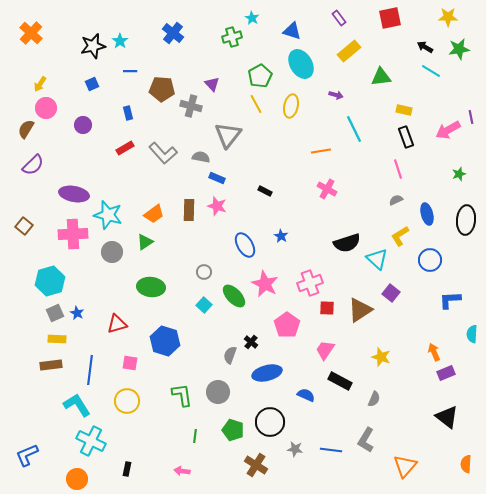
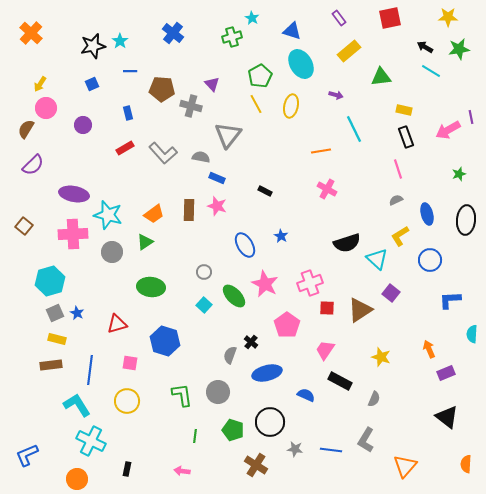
yellow rectangle at (57, 339): rotated 12 degrees clockwise
orange arrow at (434, 352): moved 5 px left, 3 px up
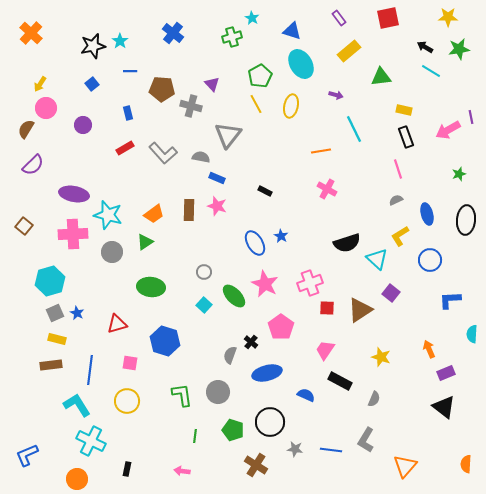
red square at (390, 18): moved 2 px left
blue square at (92, 84): rotated 16 degrees counterclockwise
blue ellipse at (245, 245): moved 10 px right, 2 px up
pink pentagon at (287, 325): moved 6 px left, 2 px down
black triangle at (447, 417): moved 3 px left, 10 px up
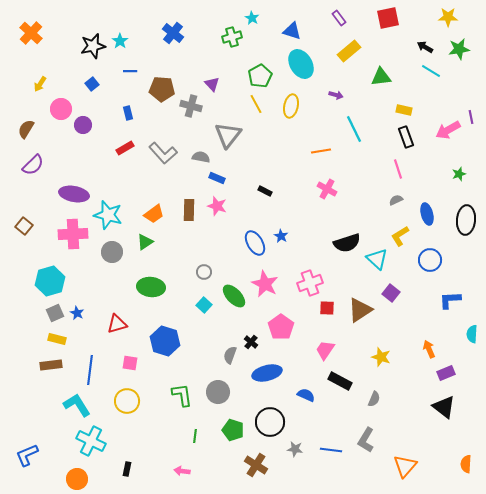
pink circle at (46, 108): moved 15 px right, 1 px down
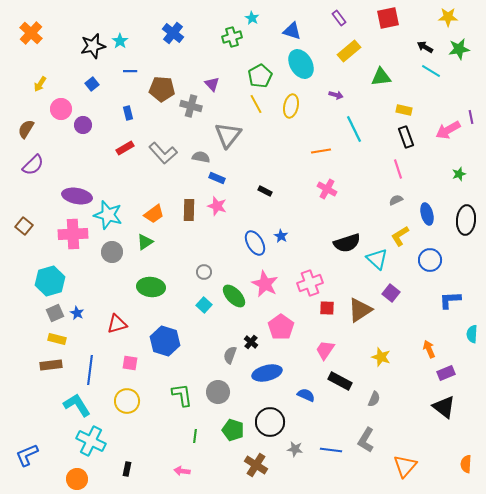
purple ellipse at (74, 194): moved 3 px right, 2 px down
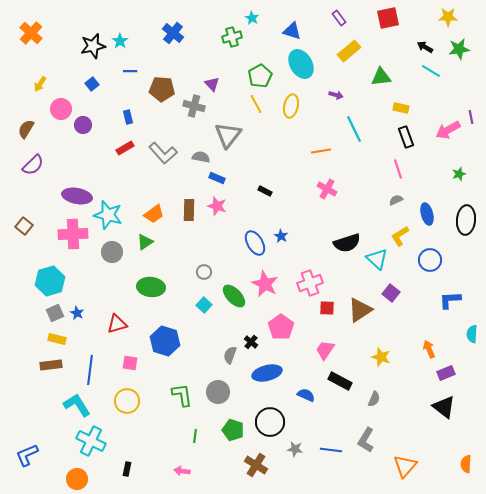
gray cross at (191, 106): moved 3 px right
yellow rectangle at (404, 110): moved 3 px left, 2 px up
blue rectangle at (128, 113): moved 4 px down
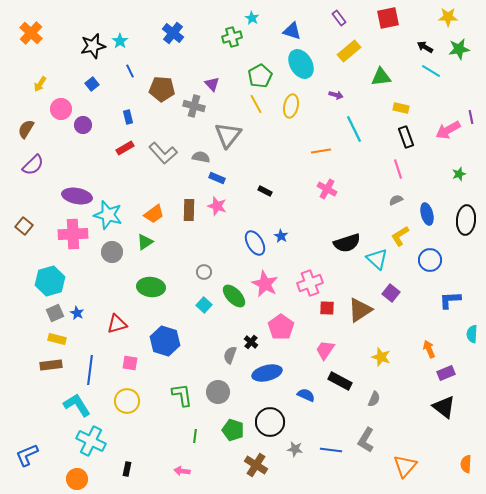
blue line at (130, 71): rotated 64 degrees clockwise
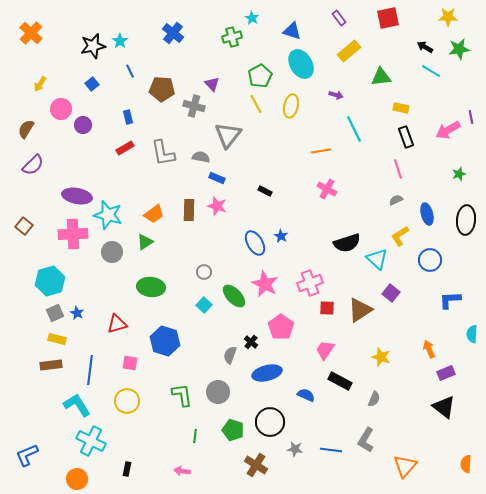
gray L-shape at (163, 153): rotated 32 degrees clockwise
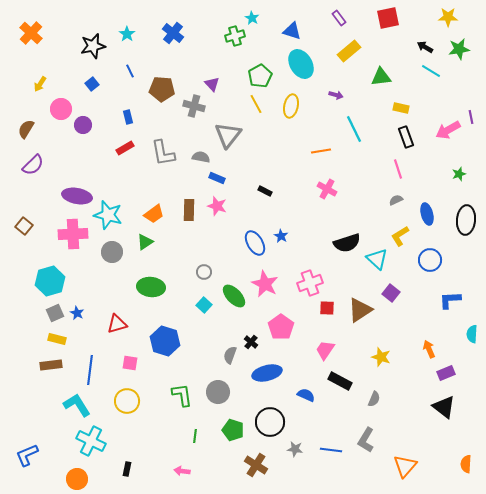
green cross at (232, 37): moved 3 px right, 1 px up
cyan star at (120, 41): moved 7 px right, 7 px up
